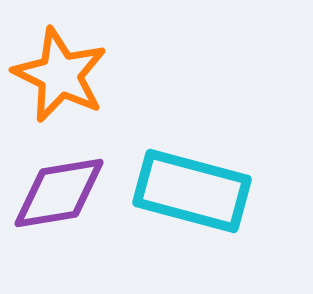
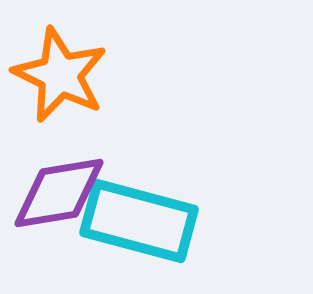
cyan rectangle: moved 53 px left, 30 px down
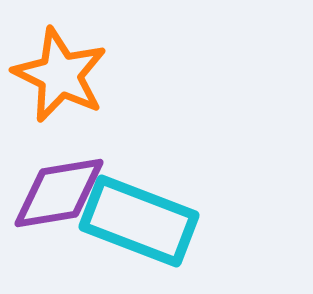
cyan rectangle: rotated 6 degrees clockwise
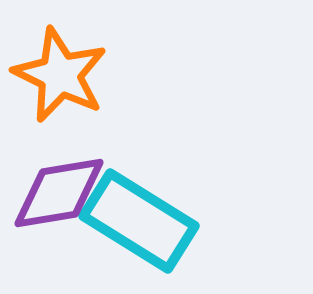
cyan rectangle: rotated 11 degrees clockwise
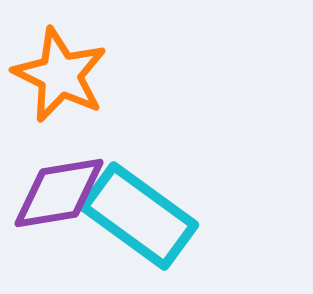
cyan rectangle: moved 5 px up; rotated 4 degrees clockwise
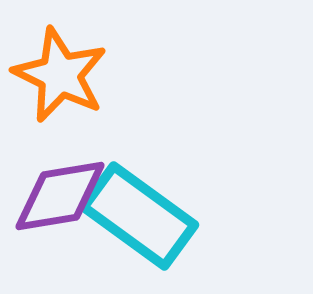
purple diamond: moved 1 px right, 3 px down
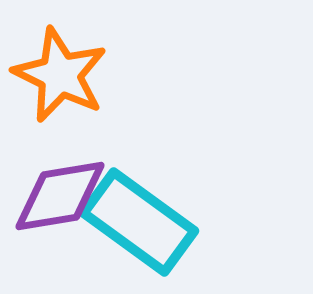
cyan rectangle: moved 6 px down
